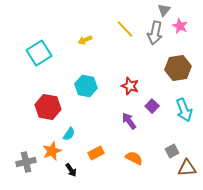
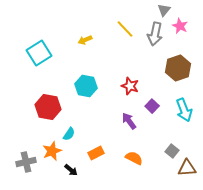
gray arrow: moved 1 px down
brown hexagon: rotated 10 degrees counterclockwise
gray square: rotated 24 degrees counterclockwise
black arrow: rotated 16 degrees counterclockwise
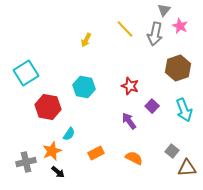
yellow arrow: moved 1 px right; rotated 40 degrees counterclockwise
cyan square: moved 13 px left, 20 px down
cyan hexagon: moved 2 px left, 1 px down
black arrow: moved 13 px left, 2 px down
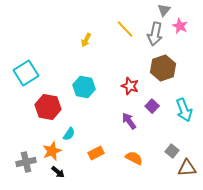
brown hexagon: moved 15 px left
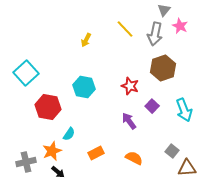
cyan square: rotated 10 degrees counterclockwise
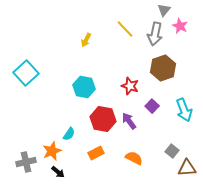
red hexagon: moved 55 px right, 12 px down
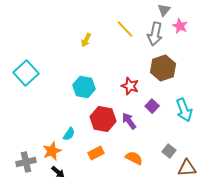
gray square: moved 3 px left
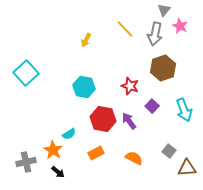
cyan semicircle: rotated 24 degrees clockwise
orange star: moved 1 px right, 1 px up; rotated 18 degrees counterclockwise
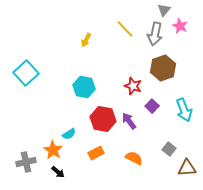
red star: moved 3 px right
gray square: moved 2 px up
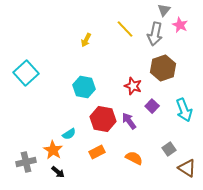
pink star: moved 1 px up
gray square: rotated 16 degrees clockwise
orange rectangle: moved 1 px right, 1 px up
brown triangle: rotated 36 degrees clockwise
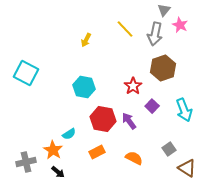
cyan square: rotated 20 degrees counterclockwise
red star: rotated 18 degrees clockwise
